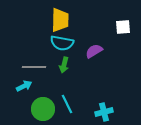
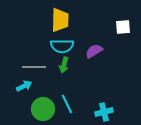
cyan semicircle: moved 3 px down; rotated 10 degrees counterclockwise
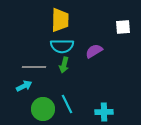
cyan cross: rotated 12 degrees clockwise
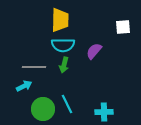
cyan semicircle: moved 1 px right, 1 px up
purple semicircle: rotated 18 degrees counterclockwise
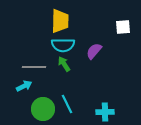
yellow trapezoid: moved 1 px down
green arrow: moved 1 px up; rotated 133 degrees clockwise
cyan cross: moved 1 px right
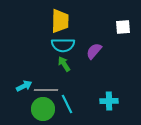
gray line: moved 12 px right, 23 px down
cyan cross: moved 4 px right, 11 px up
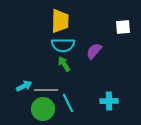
cyan line: moved 1 px right, 1 px up
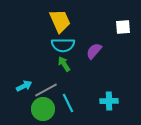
yellow trapezoid: rotated 25 degrees counterclockwise
gray line: rotated 30 degrees counterclockwise
